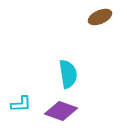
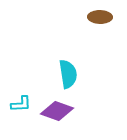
brown ellipse: rotated 25 degrees clockwise
purple diamond: moved 4 px left
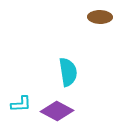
cyan semicircle: moved 2 px up
purple diamond: rotated 8 degrees clockwise
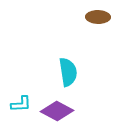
brown ellipse: moved 2 px left
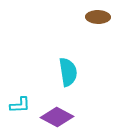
cyan L-shape: moved 1 px left, 1 px down
purple diamond: moved 6 px down
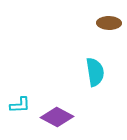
brown ellipse: moved 11 px right, 6 px down
cyan semicircle: moved 27 px right
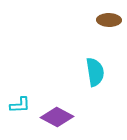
brown ellipse: moved 3 px up
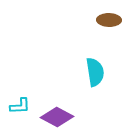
cyan L-shape: moved 1 px down
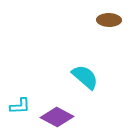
cyan semicircle: moved 10 px left, 5 px down; rotated 40 degrees counterclockwise
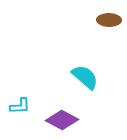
purple diamond: moved 5 px right, 3 px down
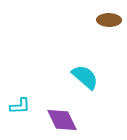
purple diamond: rotated 36 degrees clockwise
